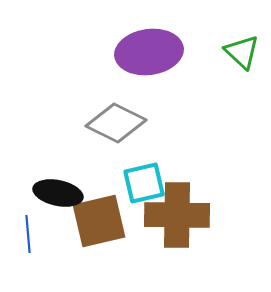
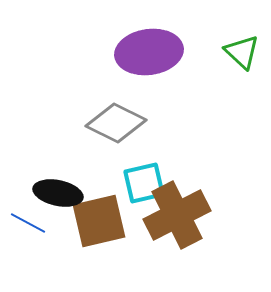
brown cross: rotated 28 degrees counterclockwise
blue line: moved 11 px up; rotated 57 degrees counterclockwise
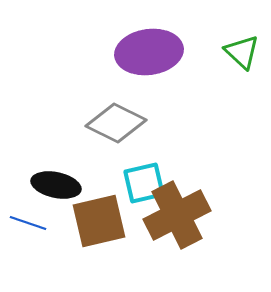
black ellipse: moved 2 px left, 8 px up
blue line: rotated 9 degrees counterclockwise
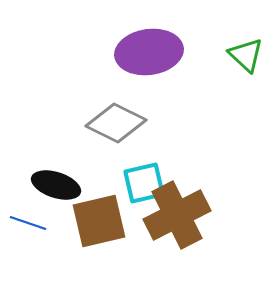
green triangle: moved 4 px right, 3 px down
black ellipse: rotated 6 degrees clockwise
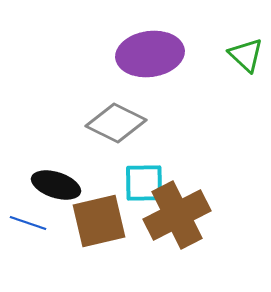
purple ellipse: moved 1 px right, 2 px down
cyan square: rotated 12 degrees clockwise
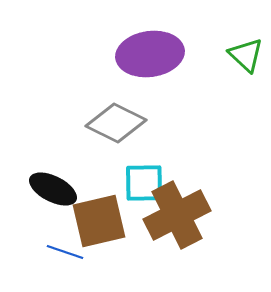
black ellipse: moved 3 px left, 4 px down; rotated 9 degrees clockwise
blue line: moved 37 px right, 29 px down
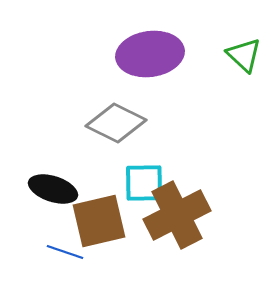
green triangle: moved 2 px left
black ellipse: rotated 9 degrees counterclockwise
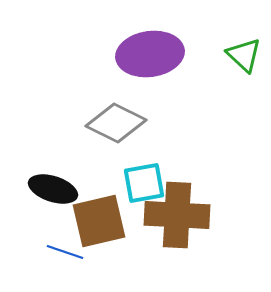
cyan square: rotated 9 degrees counterclockwise
brown cross: rotated 30 degrees clockwise
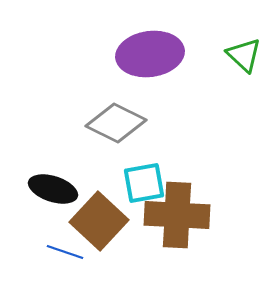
brown square: rotated 34 degrees counterclockwise
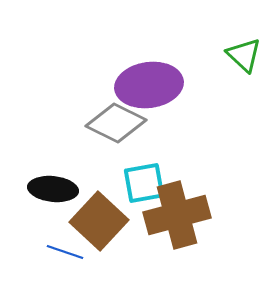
purple ellipse: moved 1 px left, 31 px down
black ellipse: rotated 12 degrees counterclockwise
brown cross: rotated 18 degrees counterclockwise
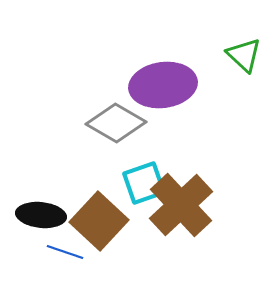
purple ellipse: moved 14 px right
gray diamond: rotated 4 degrees clockwise
cyan square: rotated 9 degrees counterclockwise
black ellipse: moved 12 px left, 26 px down
brown cross: moved 4 px right, 10 px up; rotated 28 degrees counterclockwise
